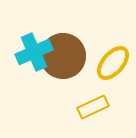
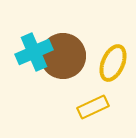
yellow ellipse: rotated 18 degrees counterclockwise
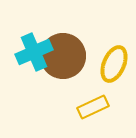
yellow ellipse: moved 1 px right, 1 px down
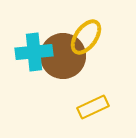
cyan cross: rotated 18 degrees clockwise
yellow ellipse: moved 28 px left, 27 px up; rotated 12 degrees clockwise
